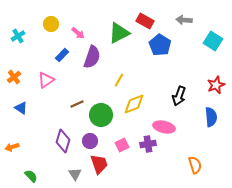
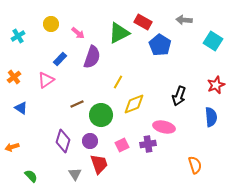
red rectangle: moved 2 px left, 1 px down
blue rectangle: moved 2 px left, 4 px down
yellow line: moved 1 px left, 2 px down
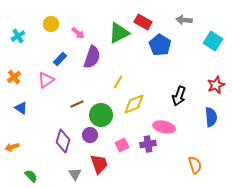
purple circle: moved 6 px up
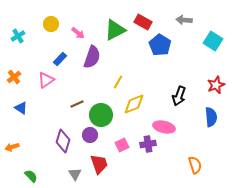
green triangle: moved 4 px left, 3 px up
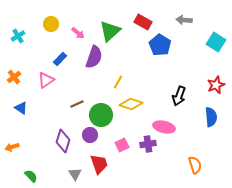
green triangle: moved 5 px left, 1 px down; rotated 15 degrees counterclockwise
cyan square: moved 3 px right, 1 px down
purple semicircle: moved 2 px right
yellow diamond: moved 3 px left; rotated 40 degrees clockwise
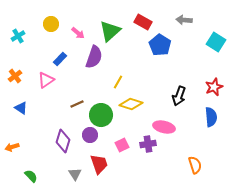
orange cross: moved 1 px right, 1 px up
red star: moved 2 px left, 2 px down
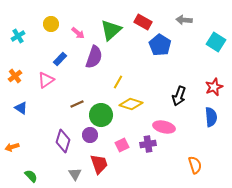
green triangle: moved 1 px right, 1 px up
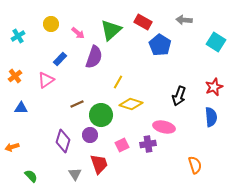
blue triangle: rotated 32 degrees counterclockwise
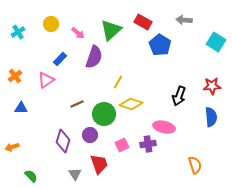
cyan cross: moved 4 px up
red star: moved 2 px left, 1 px up; rotated 18 degrees clockwise
green circle: moved 3 px right, 1 px up
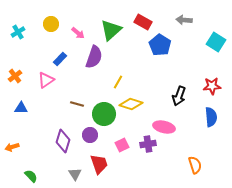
brown line: rotated 40 degrees clockwise
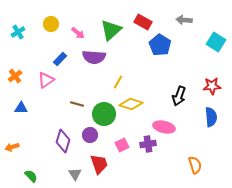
purple semicircle: rotated 75 degrees clockwise
